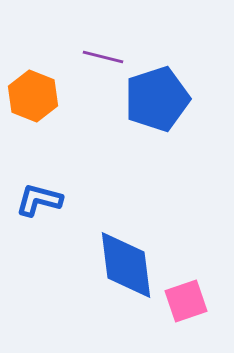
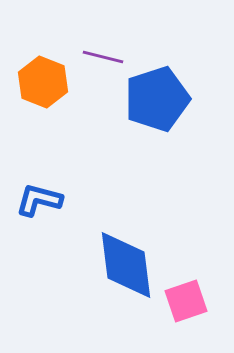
orange hexagon: moved 10 px right, 14 px up
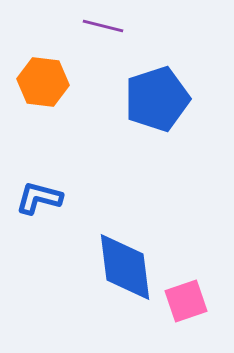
purple line: moved 31 px up
orange hexagon: rotated 15 degrees counterclockwise
blue L-shape: moved 2 px up
blue diamond: moved 1 px left, 2 px down
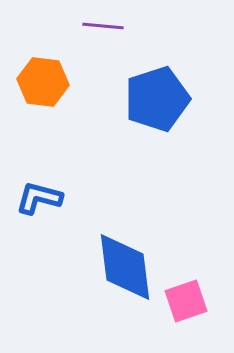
purple line: rotated 9 degrees counterclockwise
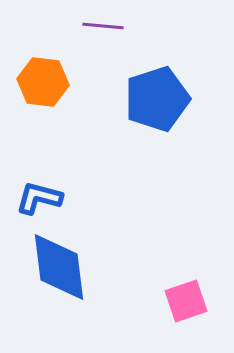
blue diamond: moved 66 px left
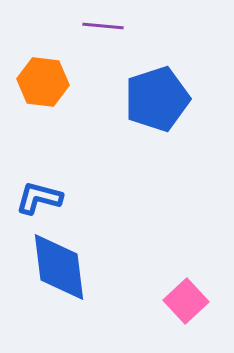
pink square: rotated 24 degrees counterclockwise
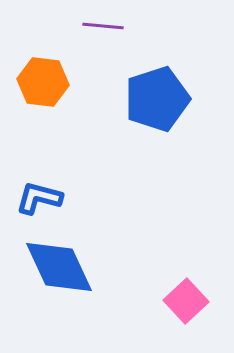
blue diamond: rotated 18 degrees counterclockwise
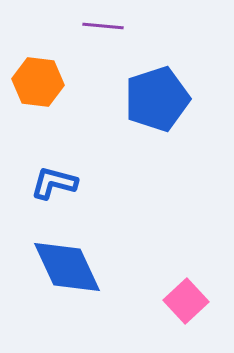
orange hexagon: moved 5 px left
blue L-shape: moved 15 px right, 15 px up
blue diamond: moved 8 px right
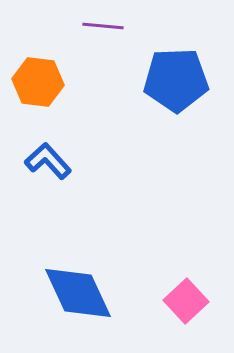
blue pentagon: moved 19 px right, 19 px up; rotated 16 degrees clockwise
blue L-shape: moved 6 px left, 22 px up; rotated 33 degrees clockwise
blue diamond: moved 11 px right, 26 px down
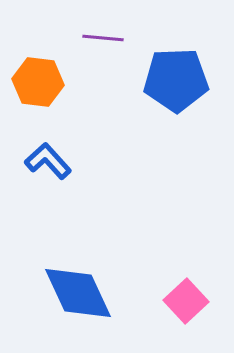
purple line: moved 12 px down
